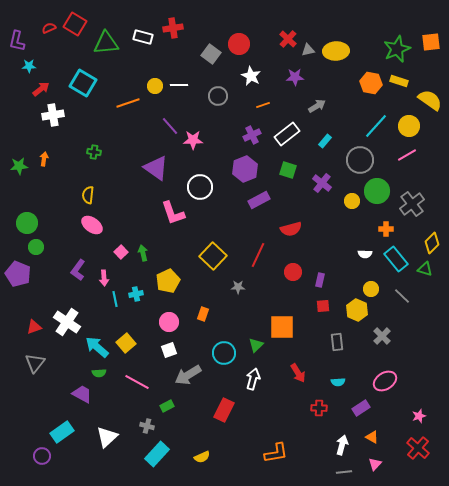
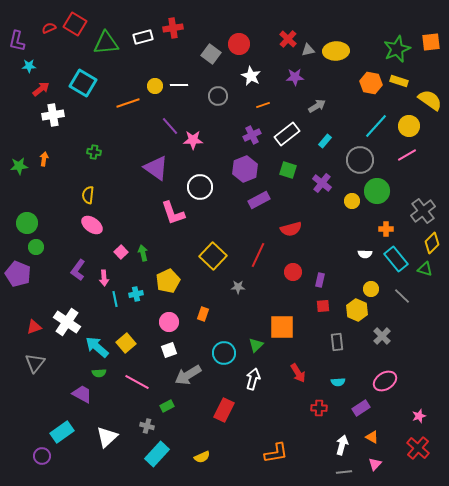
white rectangle at (143, 37): rotated 30 degrees counterclockwise
gray cross at (412, 204): moved 11 px right, 7 px down
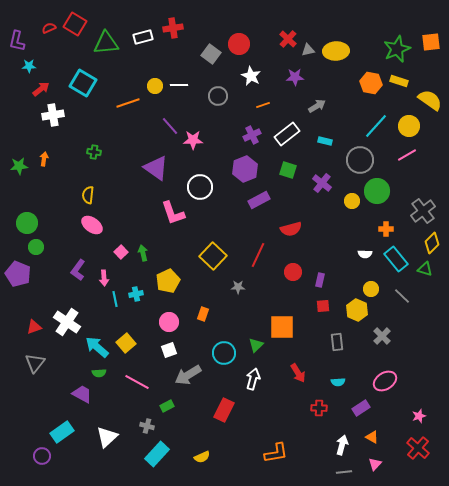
cyan rectangle at (325, 141): rotated 64 degrees clockwise
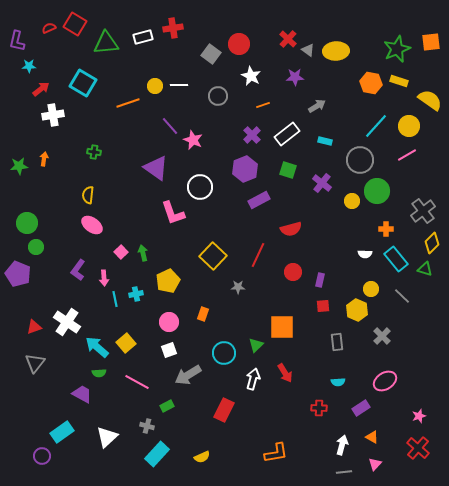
gray triangle at (308, 50): rotated 48 degrees clockwise
purple cross at (252, 135): rotated 18 degrees counterclockwise
pink star at (193, 140): rotated 24 degrees clockwise
red arrow at (298, 373): moved 13 px left
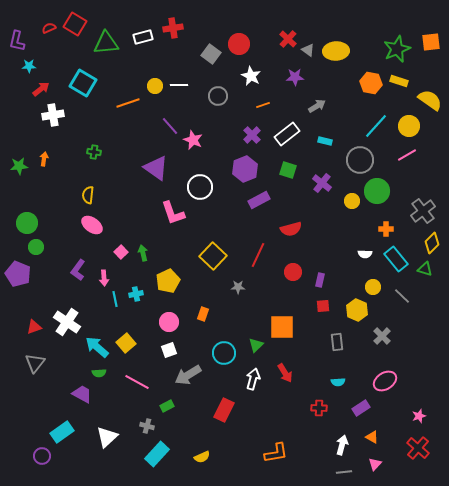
yellow circle at (371, 289): moved 2 px right, 2 px up
